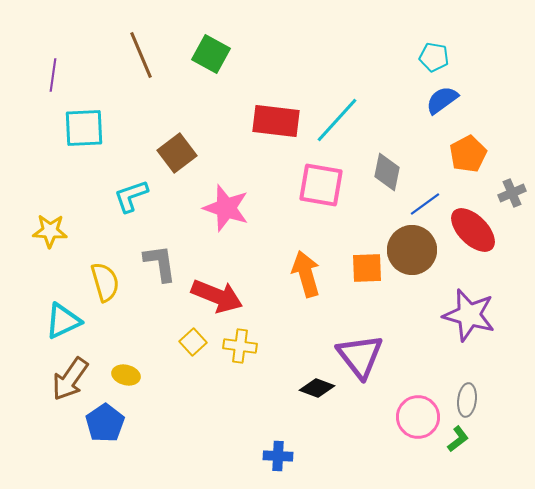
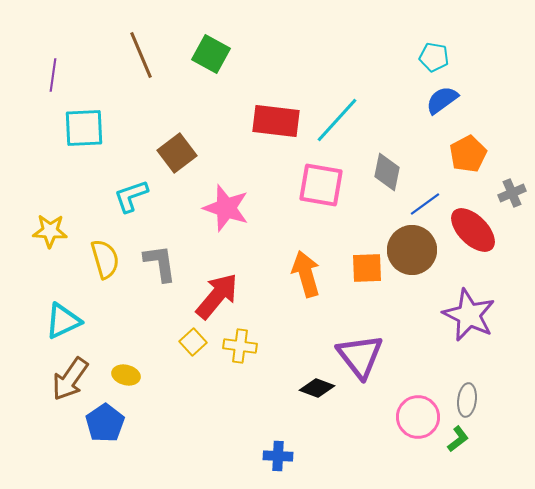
yellow semicircle: moved 23 px up
red arrow: rotated 72 degrees counterclockwise
purple star: rotated 10 degrees clockwise
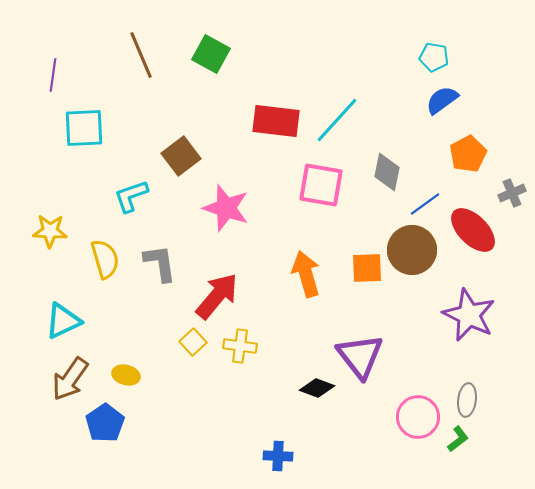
brown square: moved 4 px right, 3 px down
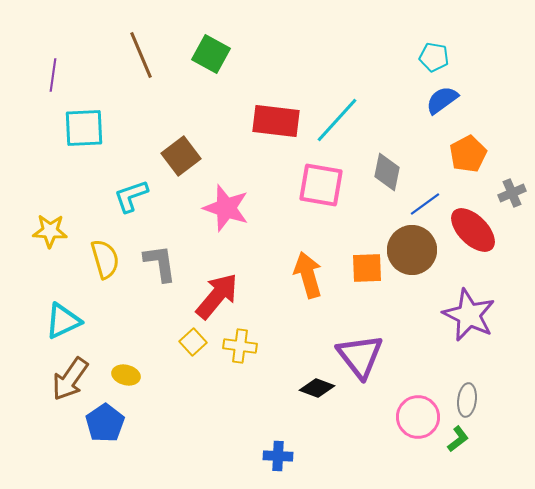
orange arrow: moved 2 px right, 1 px down
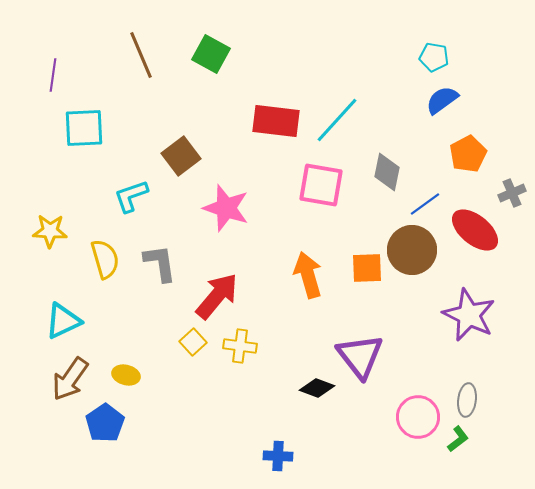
red ellipse: moved 2 px right; rotated 6 degrees counterclockwise
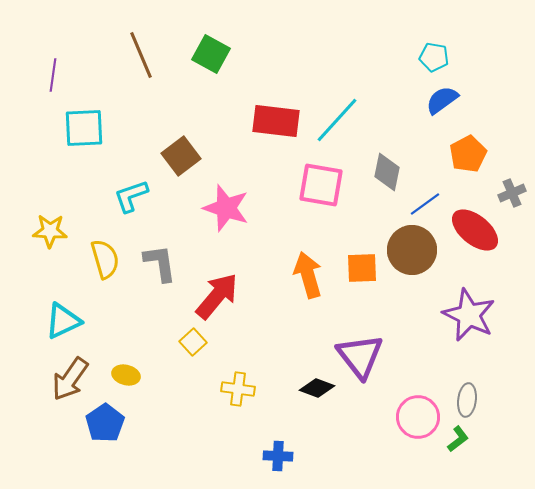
orange square: moved 5 px left
yellow cross: moved 2 px left, 43 px down
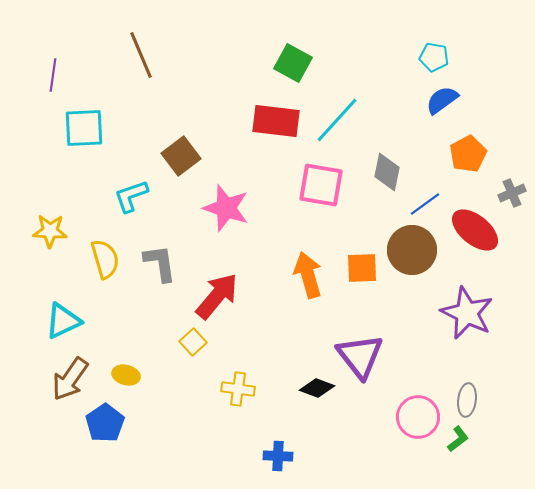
green square: moved 82 px right, 9 px down
purple star: moved 2 px left, 2 px up
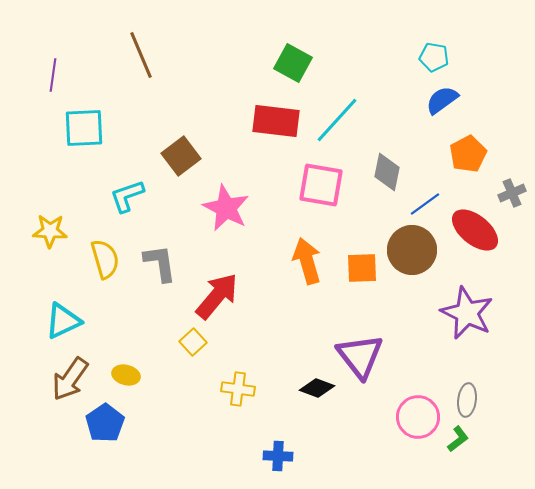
cyan L-shape: moved 4 px left
pink star: rotated 9 degrees clockwise
orange arrow: moved 1 px left, 14 px up
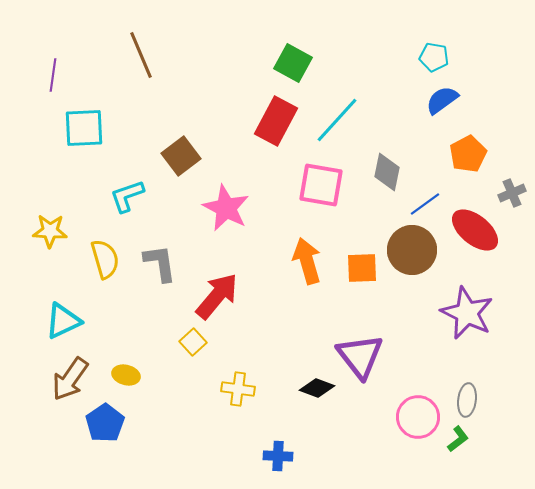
red rectangle: rotated 69 degrees counterclockwise
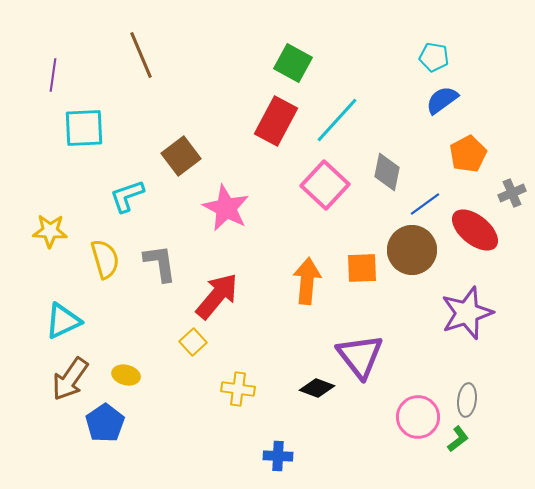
pink square: moved 4 px right; rotated 33 degrees clockwise
orange arrow: moved 20 px down; rotated 21 degrees clockwise
purple star: rotated 28 degrees clockwise
